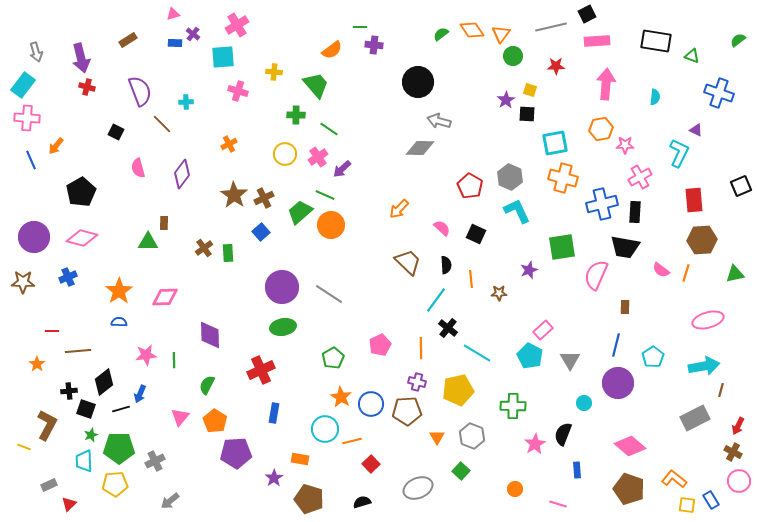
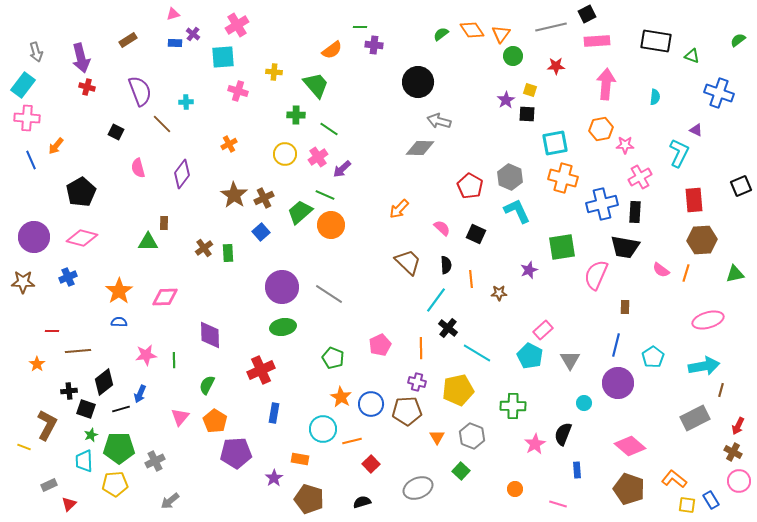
green pentagon at (333, 358): rotated 20 degrees counterclockwise
cyan circle at (325, 429): moved 2 px left
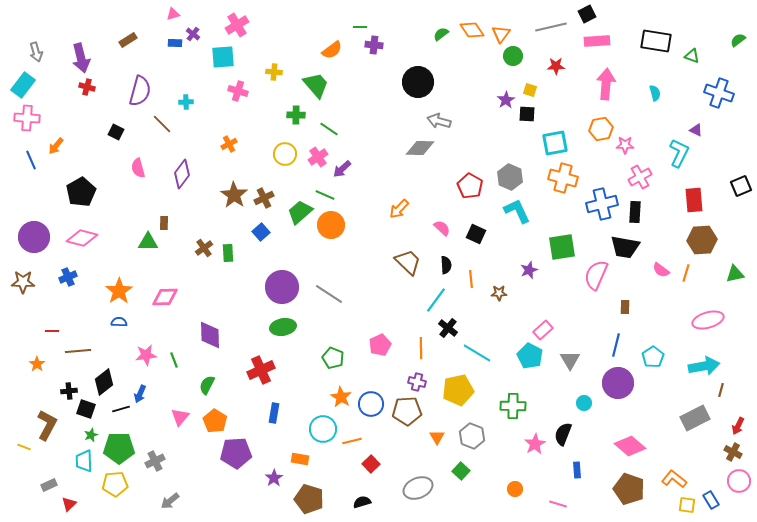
purple semicircle at (140, 91): rotated 36 degrees clockwise
cyan semicircle at (655, 97): moved 4 px up; rotated 21 degrees counterclockwise
green line at (174, 360): rotated 21 degrees counterclockwise
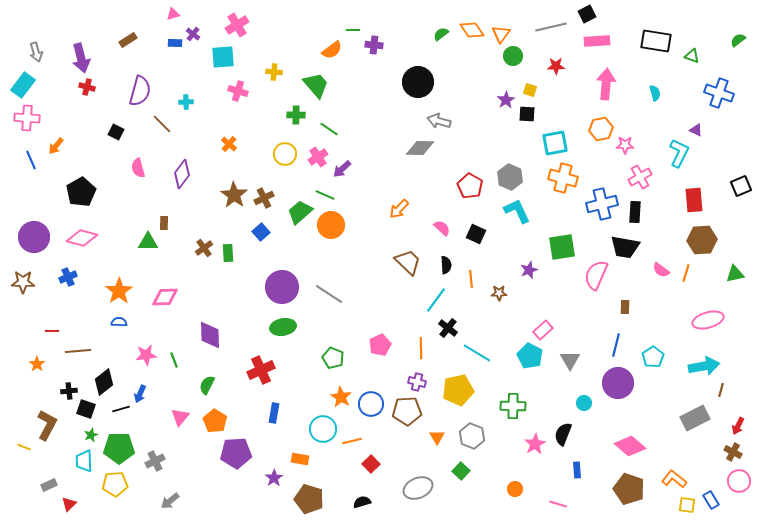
green line at (360, 27): moved 7 px left, 3 px down
orange cross at (229, 144): rotated 21 degrees counterclockwise
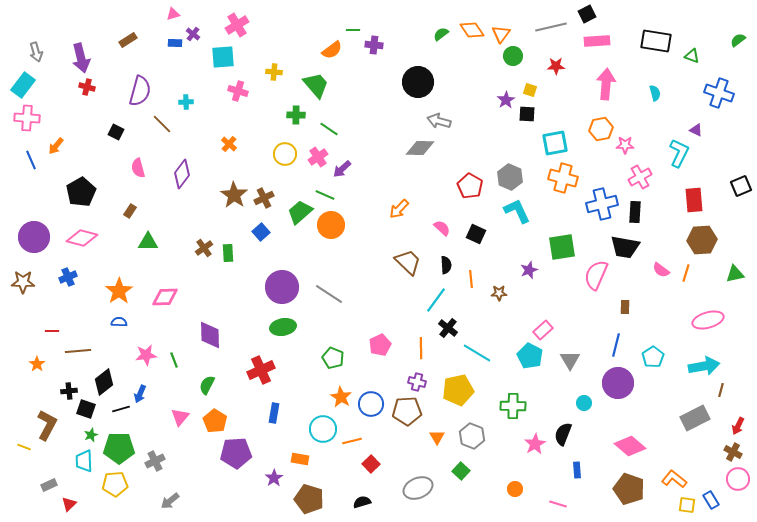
brown rectangle at (164, 223): moved 34 px left, 12 px up; rotated 32 degrees clockwise
pink circle at (739, 481): moved 1 px left, 2 px up
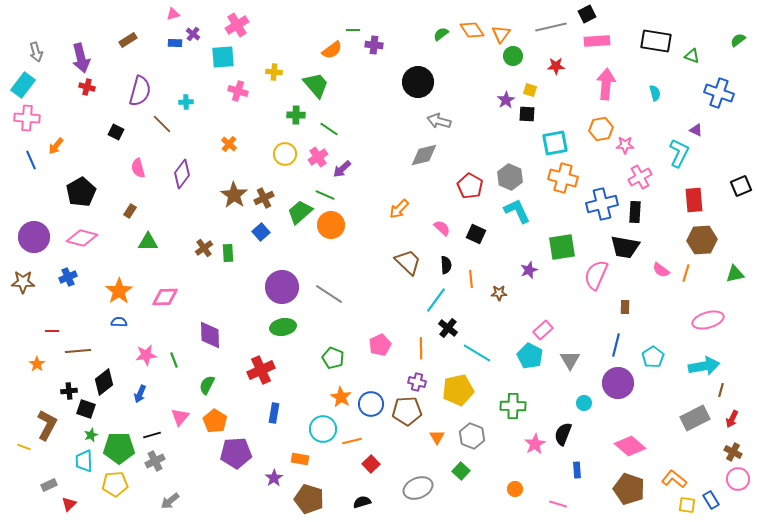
gray diamond at (420, 148): moved 4 px right, 7 px down; rotated 16 degrees counterclockwise
black line at (121, 409): moved 31 px right, 26 px down
red arrow at (738, 426): moved 6 px left, 7 px up
